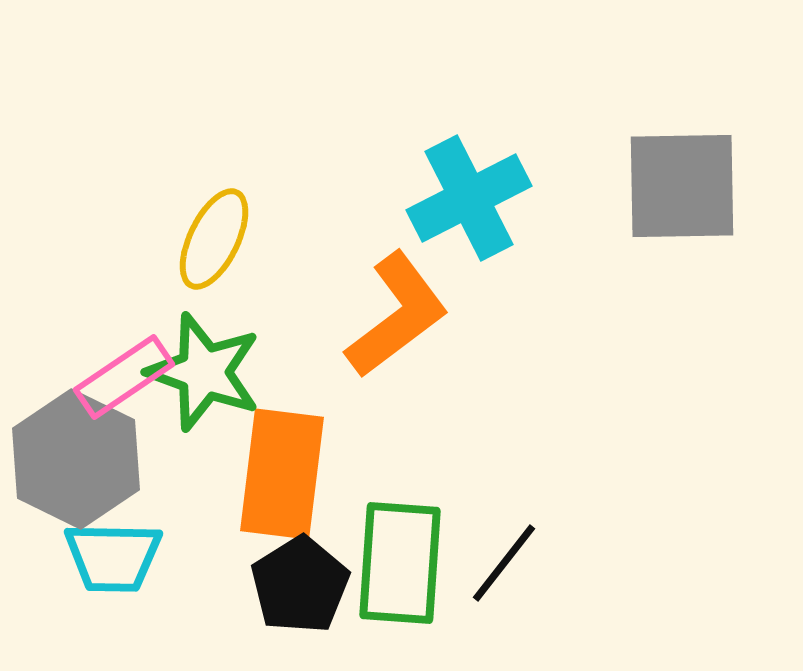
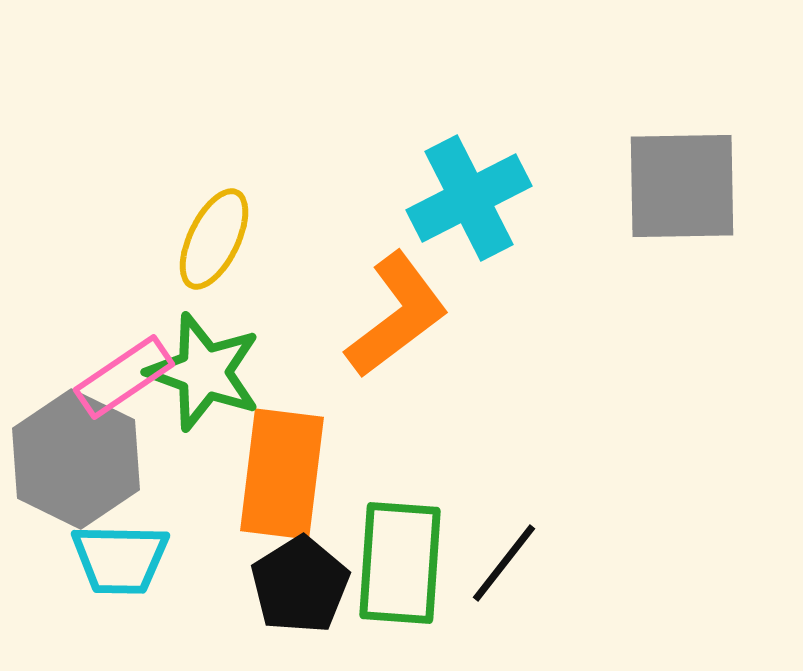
cyan trapezoid: moved 7 px right, 2 px down
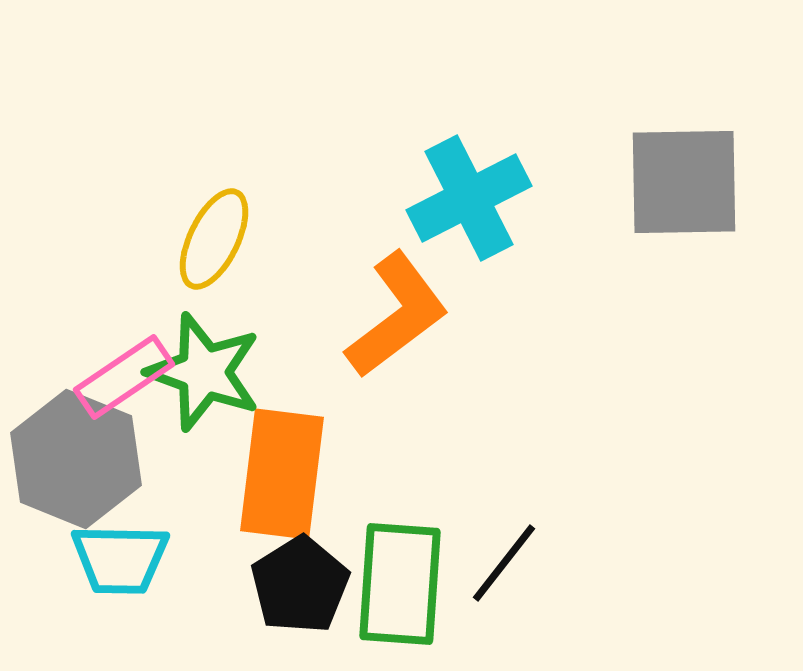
gray square: moved 2 px right, 4 px up
gray hexagon: rotated 4 degrees counterclockwise
green rectangle: moved 21 px down
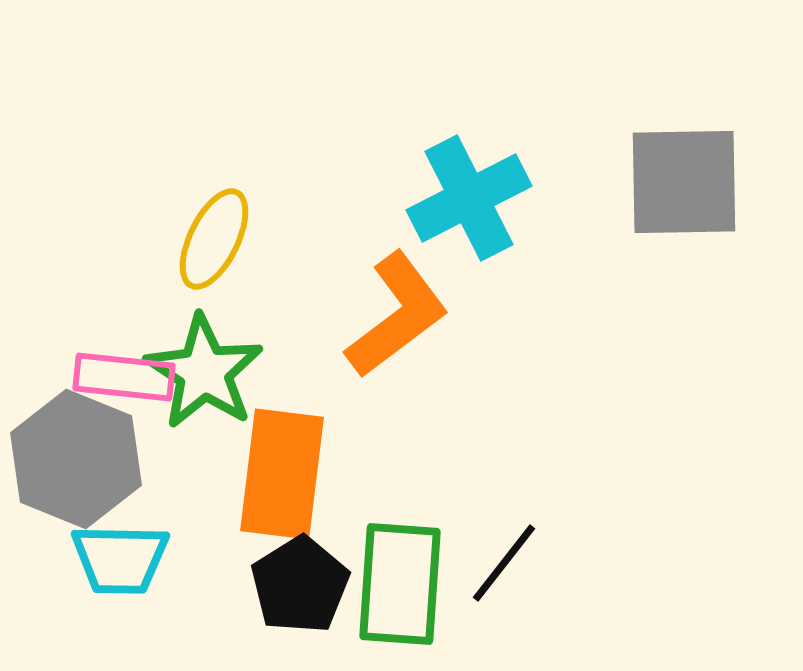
green star: rotated 13 degrees clockwise
pink rectangle: rotated 40 degrees clockwise
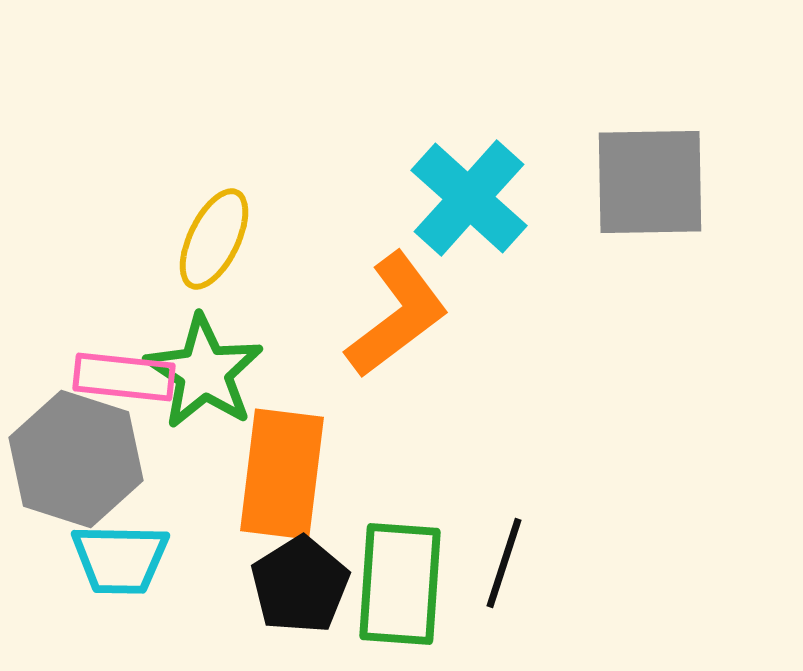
gray square: moved 34 px left
cyan cross: rotated 21 degrees counterclockwise
gray hexagon: rotated 4 degrees counterclockwise
black line: rotated 20 degrees counterclockwise
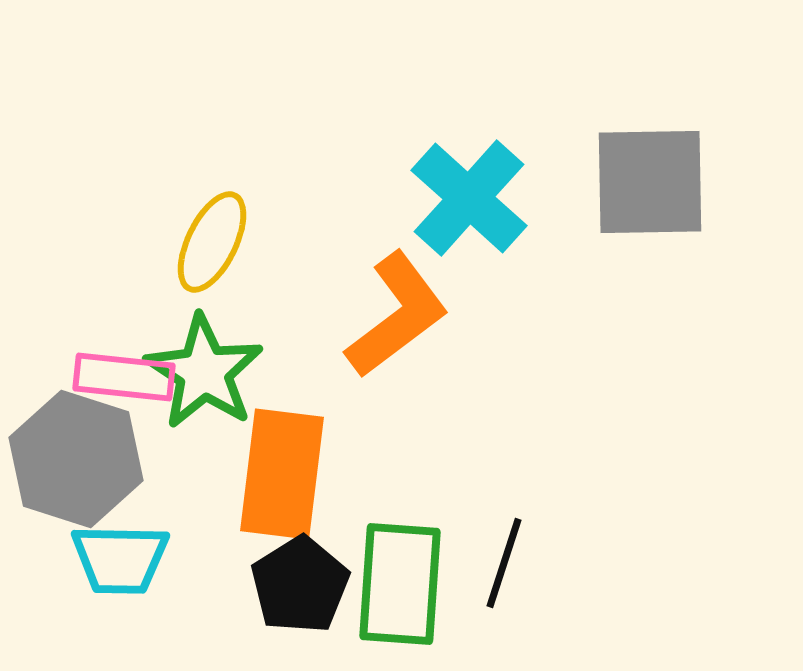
yellow ellipse: moved 2 px left, 3 px down
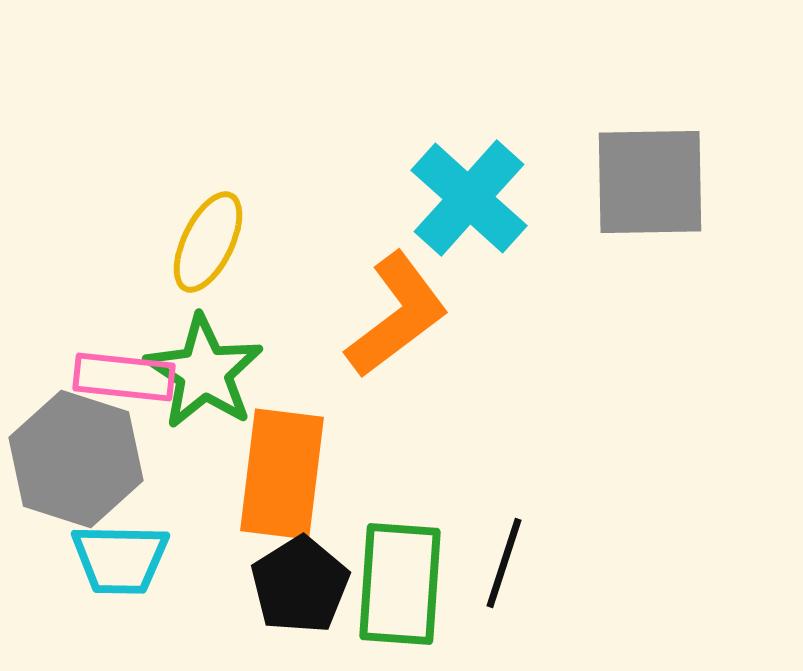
yellow ellipse: moved 4 px left
